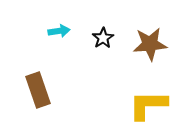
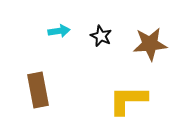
black star: moved 2 px left, 2 px up; rotated 15 degrees counterclockwise
brown rectangle: rotated 8 degrees clockwise
yellow L-shape: moved 20 px left, 5 px up
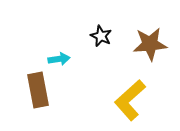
cyan arrow: moved 28 px down
yellow L-shape: moved 2 px right; rotated 42 degrees counterclockwise
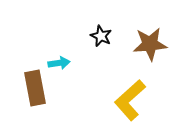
cyan arrow: moved 4 px down
brown rectangle: moved 3 px left, 2 px up
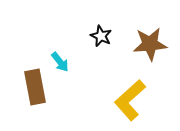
cyan arrow: moved 1 px right, 1 px up; rotated 60 degrees clockwise
brown rectangle: moved 1 px up
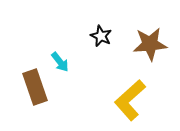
brown rectangle: rotated 8 degrees counterclockwise
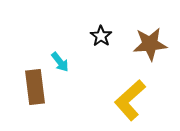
black star: rotated 10 degrees clockwise
brown rectangle: rotated 12 degrees clockwise
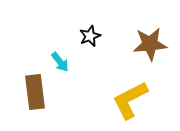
black star: moved 11 px left; rotated 15 degrees clockwise
brown rectangle: moved 5 px down
yellow L-shape: rotated 15 degrees clockwise
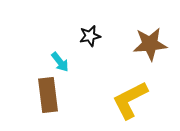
black star: rotated 10 degrees clockwise
brown rectangle: moved 13 px right, 3 px down
